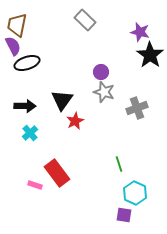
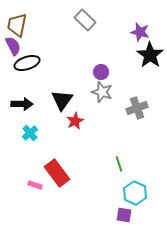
gray star: moved 2 px left
black arrow: moved 3 px left, 2 px up
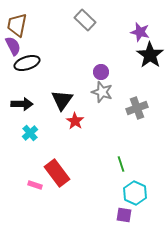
red star: rotated 12 degrees counterclockwise
green line: moved 2 px right
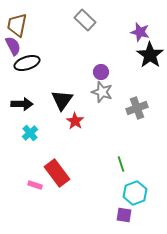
cyan hexagon: rotated 15 degrees clockwise
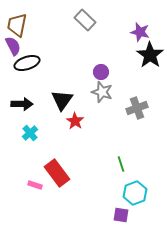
purple square: moved 3 px left
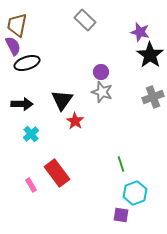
gray cross: moved 16 px right, 11 px up
cyan cross: moved 1 px right, 1 px down
pink rectangle: moved 4 px left; rotated 40 degrees clockwise
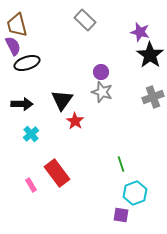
brown trapezoid: rotated 25 degrees counterclockwise
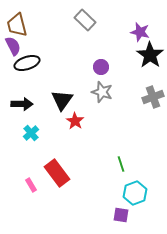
purple circle: moved 5 px up
cyan cross: moved 1 px up
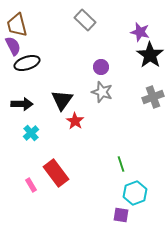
red rectangle: moved 1 px left
